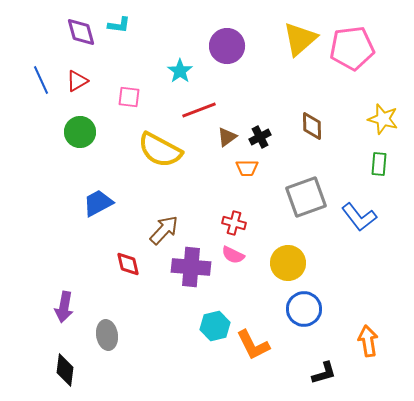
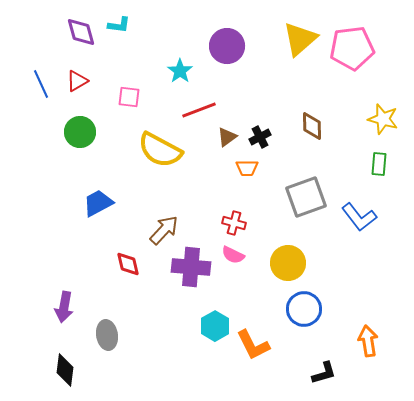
blue line: moved 4 px down
cyan hexagon: rotated 16 degrees counterclockwise
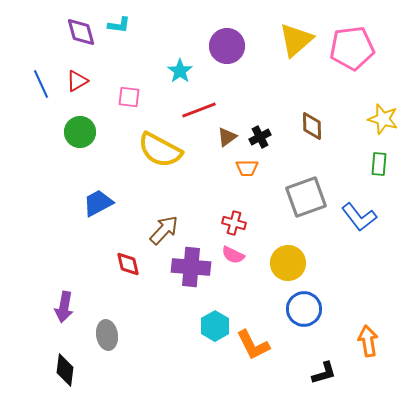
yellow triangle: moved 4 px left, 1 px down
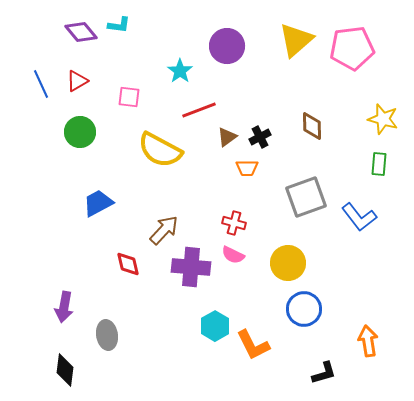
purple diamond: rotated 24 degrees counterclockwise
